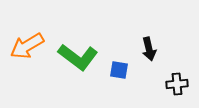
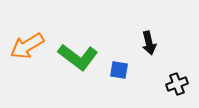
black arrow: moved 6 px up
black cross: rotated 15 degrees counterclockwise
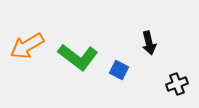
blue square: rotated 18 degrees clockwise
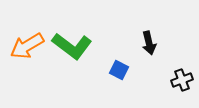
green L-shape: moved 6 px left, 11 px up
black cross: moved 5 px right, 4 px up
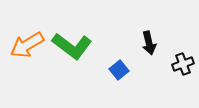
orange arrow: moved 1 px up
blue square: rotated 24 degrees clockwise
black cross: moved 1 px right, 16 px up
